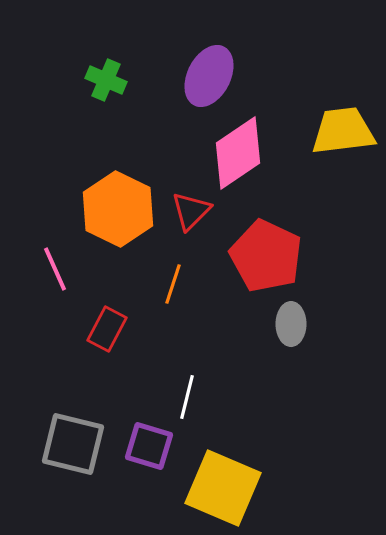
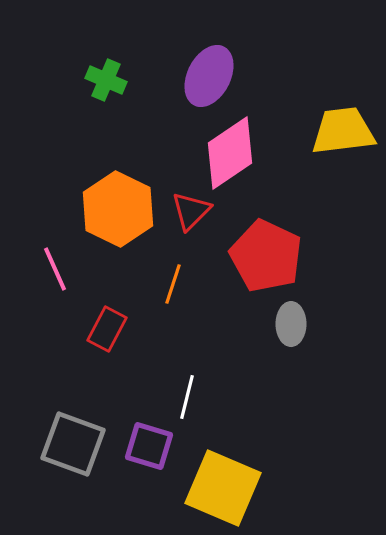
pink diamond: moved 8 px left
gray square: rotated 6 degrees clockwise
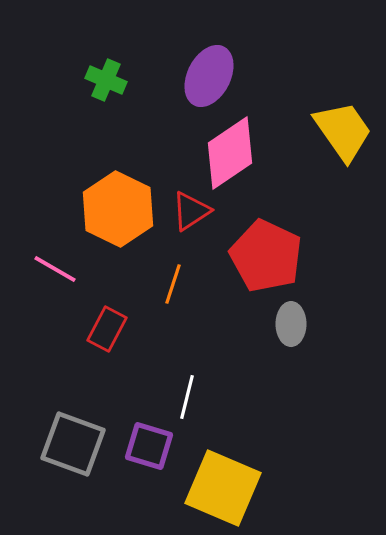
yellow trapezoid: rotated 62 degrees clockwise
red triangle: rotated 12 degrees clockwise
pink line: rotated 36 degrees counterclockwise
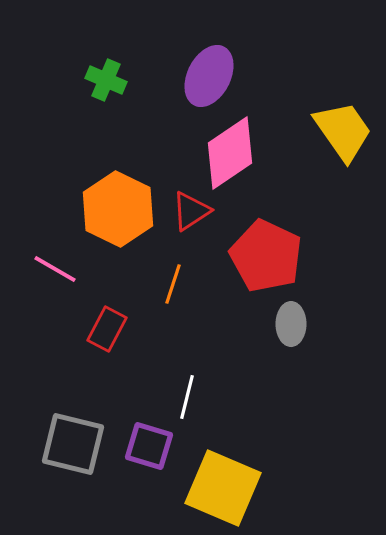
gray square: rotated 6 degrees counterclockwise
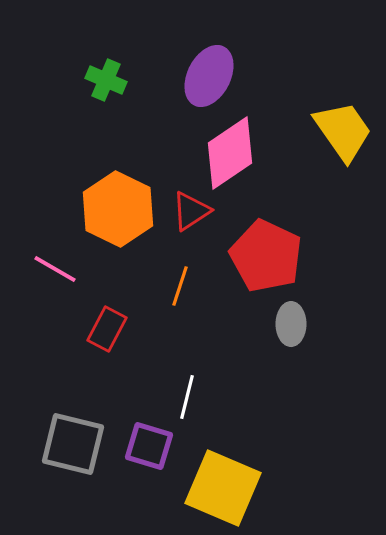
orange line: moved 7 px right, 2 px down
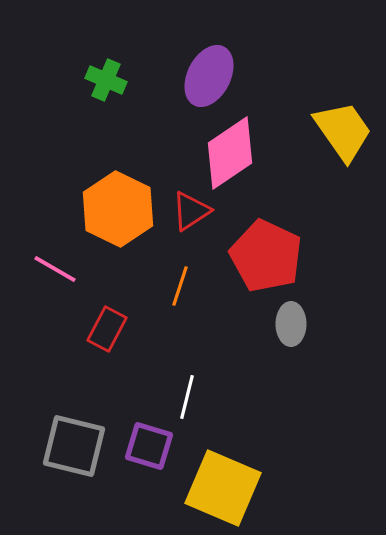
gray square: moved 1 px right, 2 px down
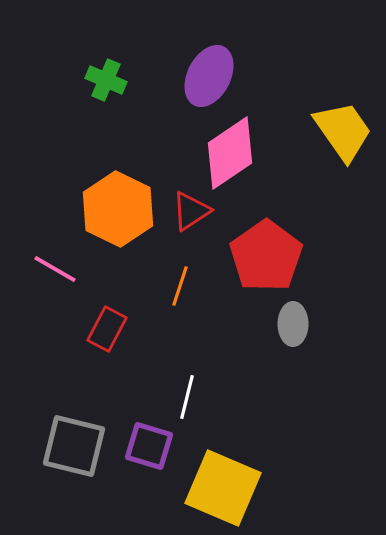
red pentagon: rotated 12 degrees clockwise
gray ellipse: moved 2 px right
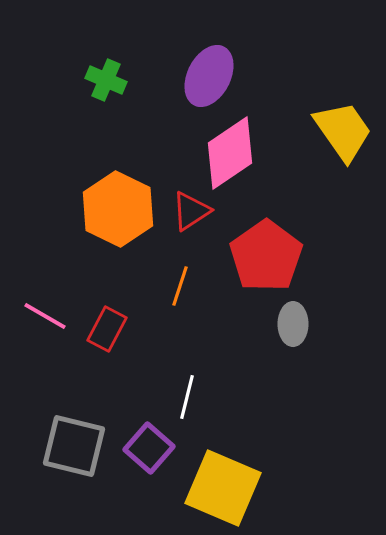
pink line: moved 10 px left, 47 px down
purple square: moved 2 px down; rotated 24 degrees clockwise
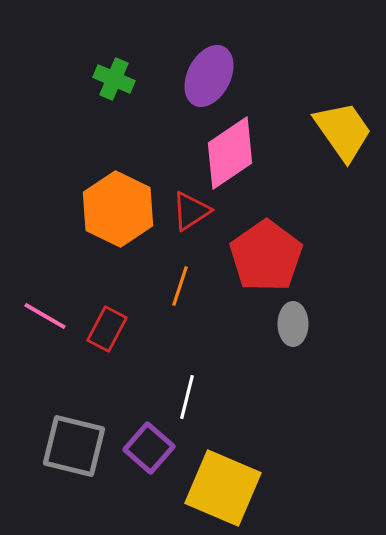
green cross: moved 8 px right, 1 px up
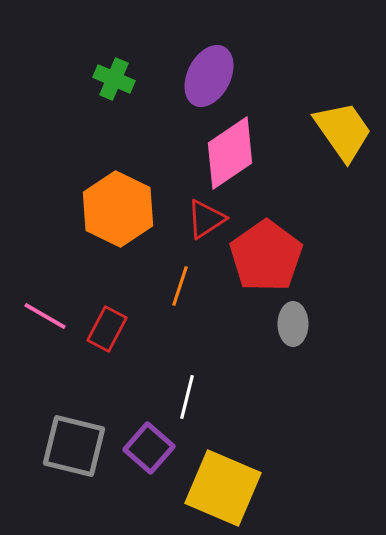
red triangle: moved 15 px right, 8 px down
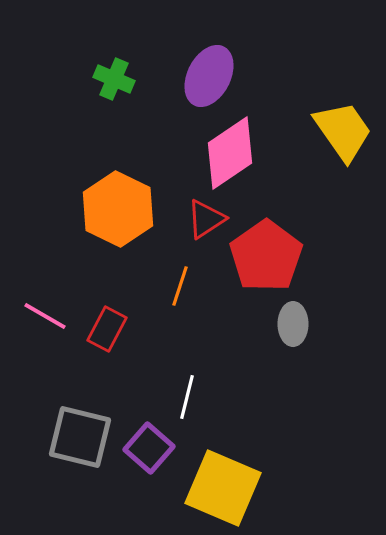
gray square: moved 6 px right, 9 px up
